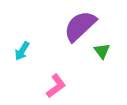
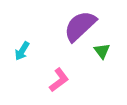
pink L-shape: moved 3 px right, 6 px up
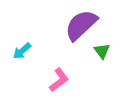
purple semicircle: moved 1 px right, 1 px up
cyan arrow: rotated 18 degrees clockwise
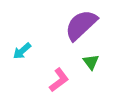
green triangle: moved 11 px left, 11 px down
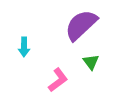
cyan arrow: moved 2 px right, 4 px up; rotated 48 degrees counterclockwise
pink L-shape: moved 1 px left
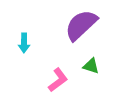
cyan arrow: moved 4 px up
green triangle: moved 4 px down; rotated 36 degrees counterclockwise
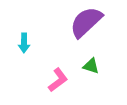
purple semicircle: moved 5 px right, 3 px up
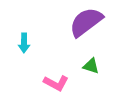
purple semicircle: rotated 6 degrees clockwise
pink L-shape: moved 2 px left, 3 px down; rotated 65 degrees clockwise
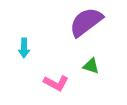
cyan arrow: moved 5 px down
